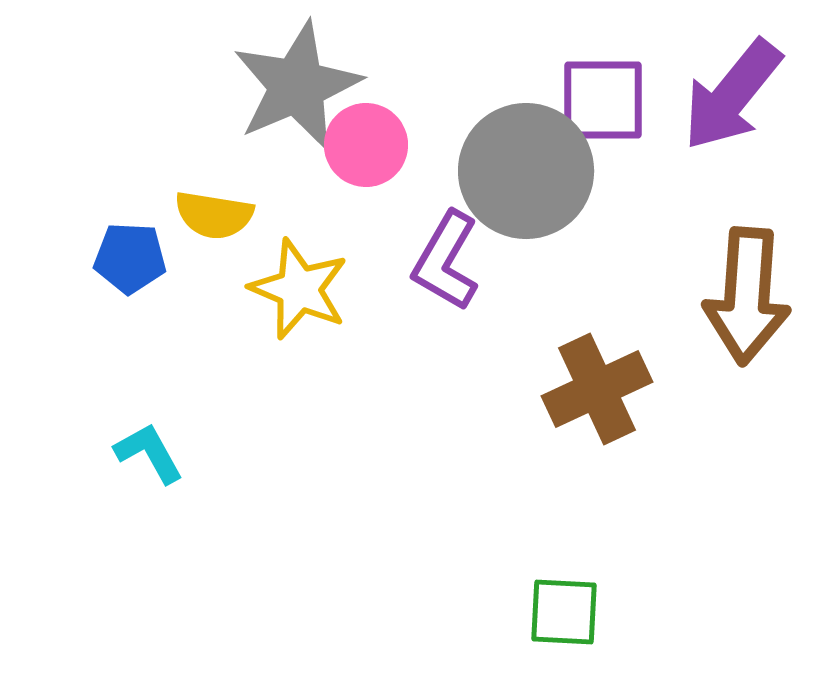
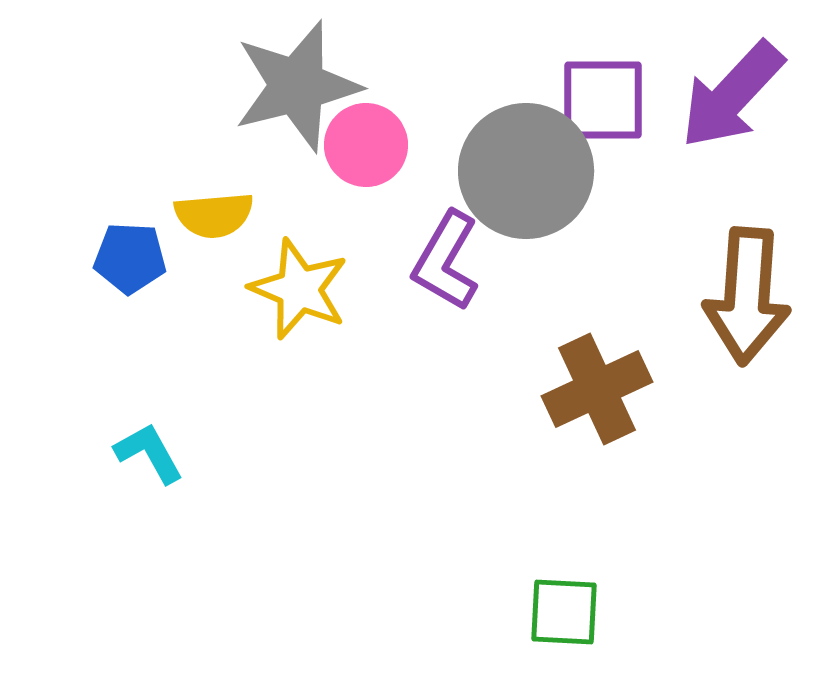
gray star: rotated 9 degrees clockwise
purple arrow: rotated 4 degrees clockwise
yellow semicircle: rotated 14 degrees counterclockwise
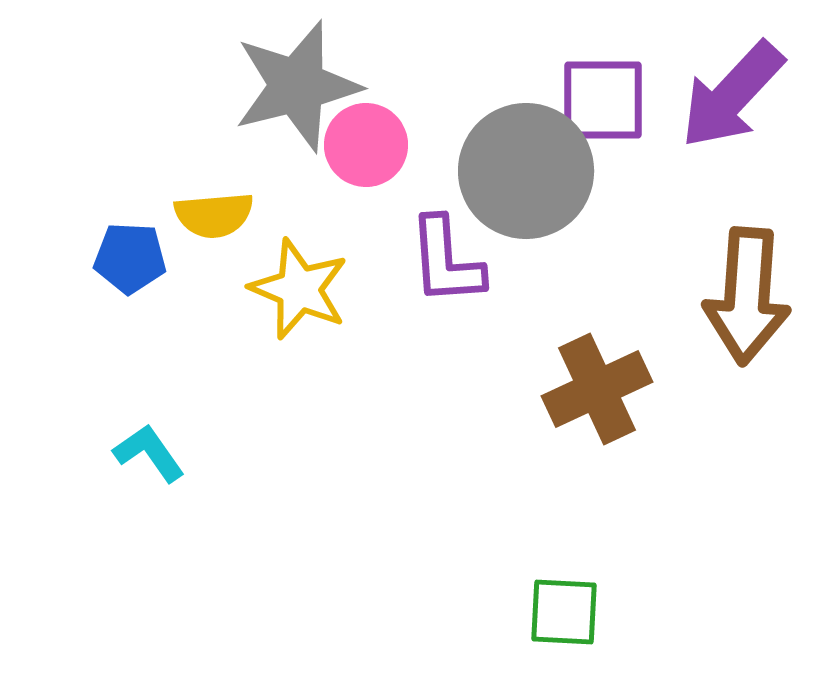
purple L-shape: rotated 34 degrees counterclockwise
cyan L-shape: rotated 6 degrees counterclockwise
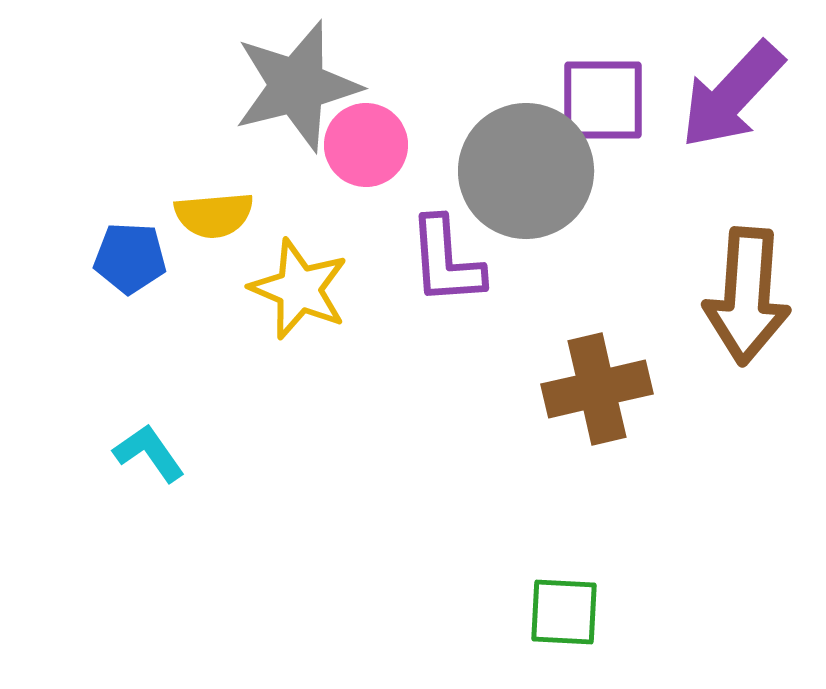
brown cross: rotated 12 degrees clockwise
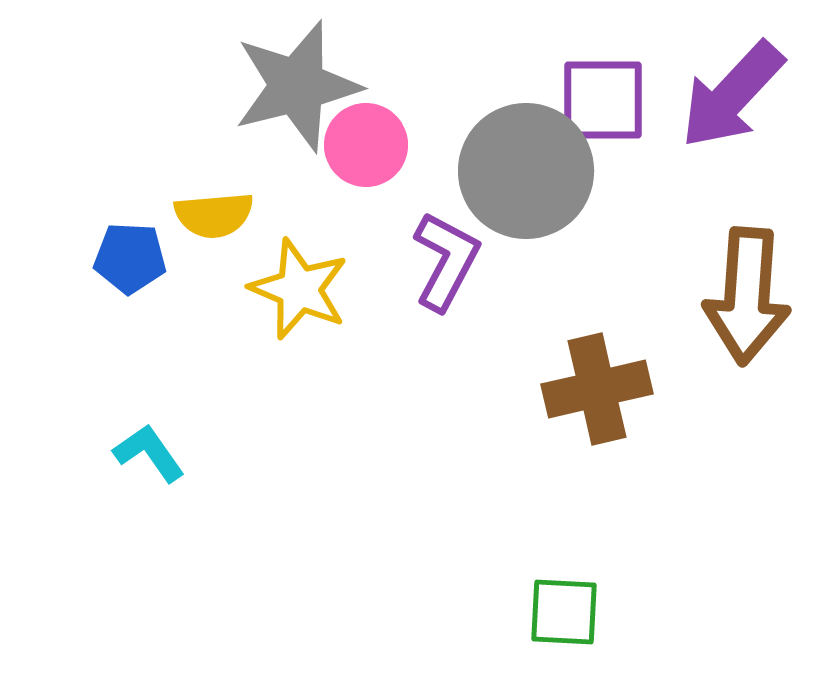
purple L-shape: rotated 148 degrees counterclockwise
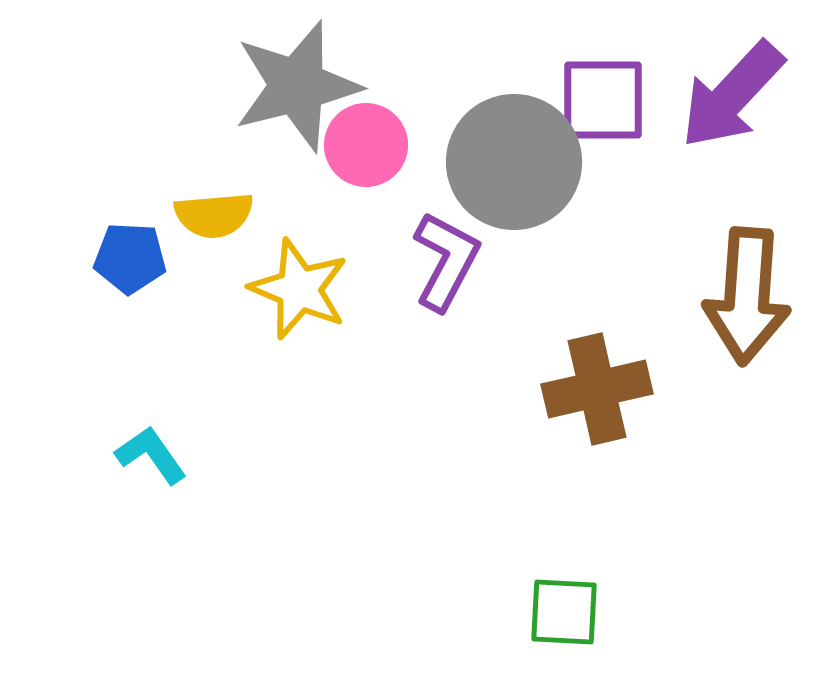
gray circle: moved 12 px left, 9 px up
cyan L-shape: moved 2 px right, 2 px down
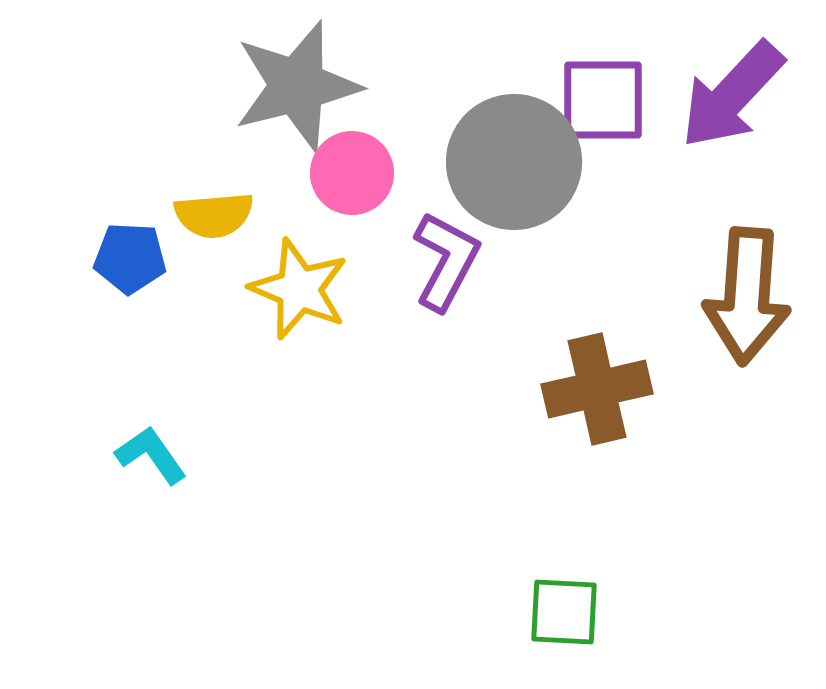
pink circle: moved 14 px left, 28 px down
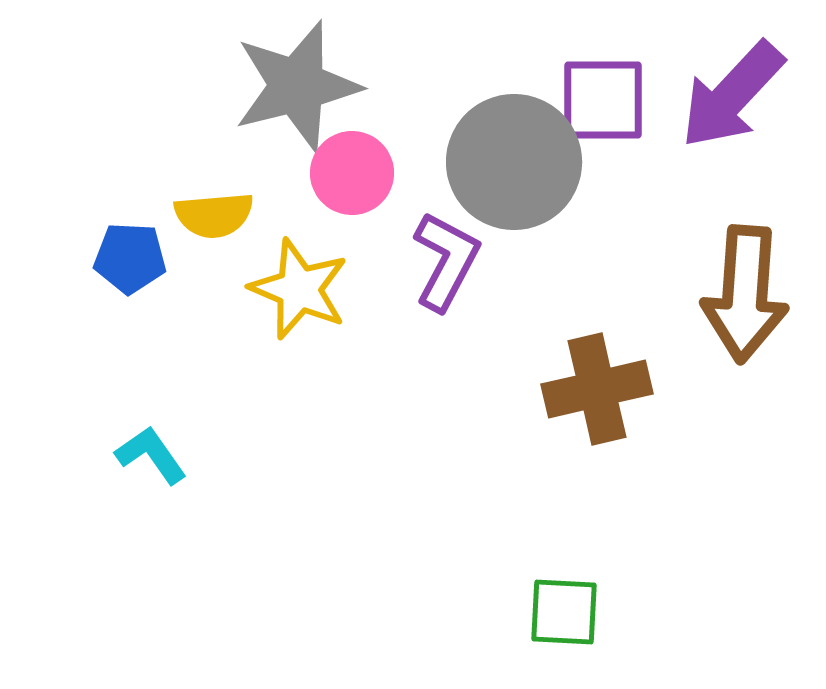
brown arrow: moved 2 px left, 2 px up
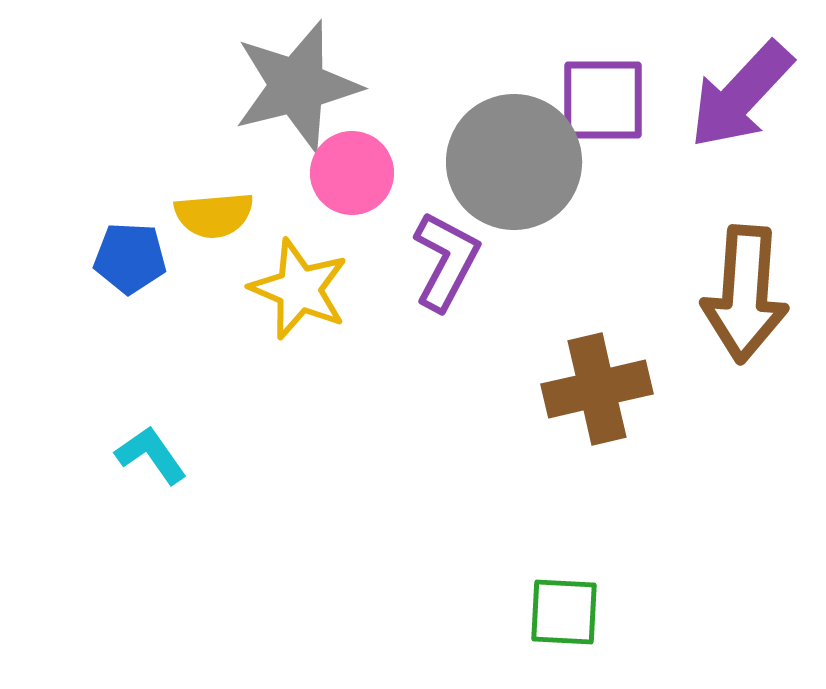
purple arrow: moved 9 px right
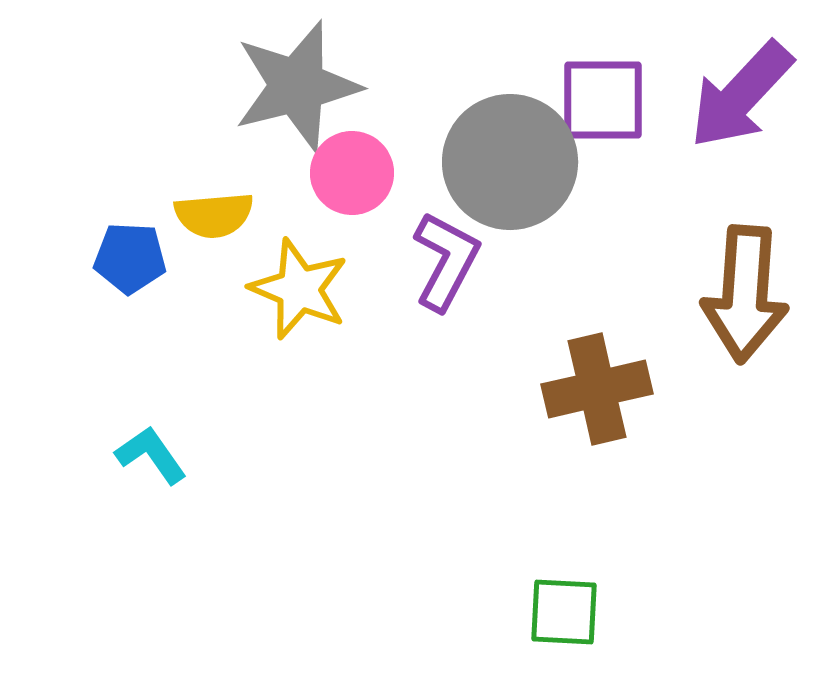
gray circle: moved 4 px left
